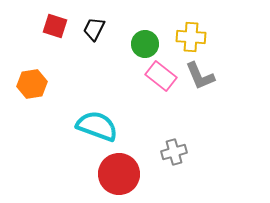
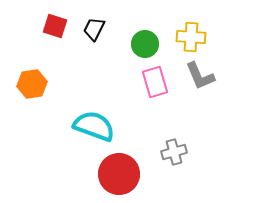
pink rectangle: moved 6 px left, 6 px down; rotated 36 degrees clockwise
cyan semicircle: moved 3 px left
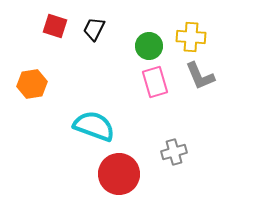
green circle: moved 4 px right, 2 px down
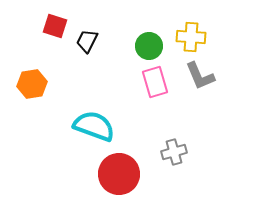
black trapezoid: moved 7 px left, 12 px down
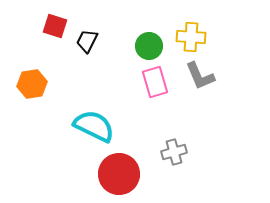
cyan semicircle: rotated 6 degrees clockwise
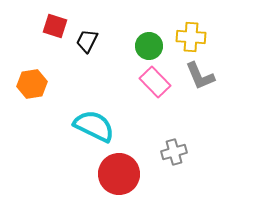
pink rectangle: rotated 28 degrees counterclockwise
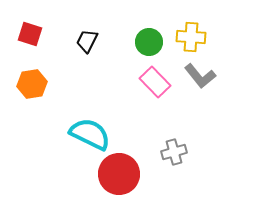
red square: moved 25 px left, 8 px down
green circle: moved 4 px up
gray L-shape: rotated 16 degrees counterclockwise
cyan semicircle: moved 4 px left, 8 px down
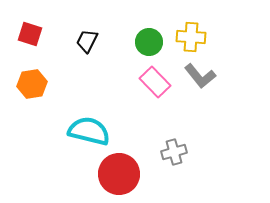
cyan semicircle: moved 1 px left, 3 px up; rotated 12 degrees counterclockwise
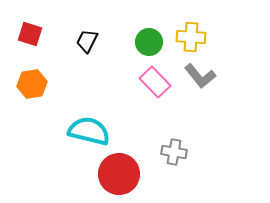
gray cross: rotated 25 degrees clockwise
